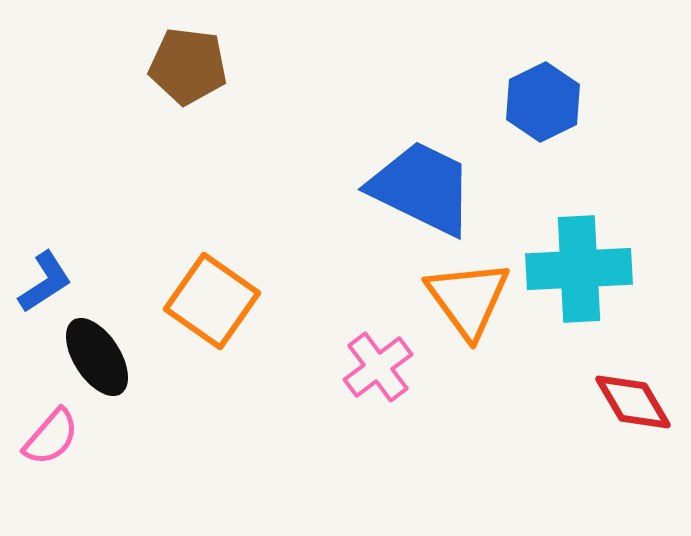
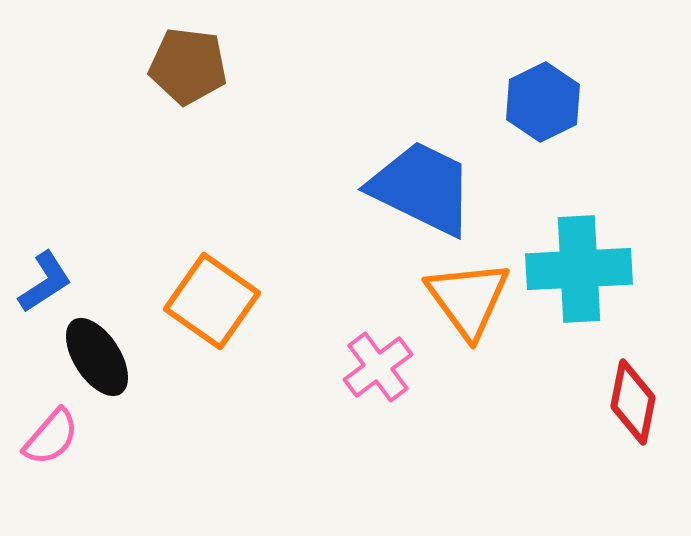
red diamond: rotated 42 degrees clockwise
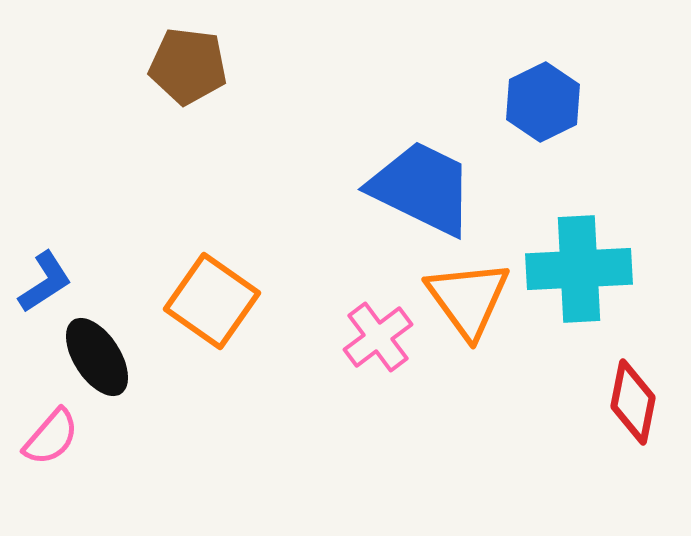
pink cross: moved 30 px up
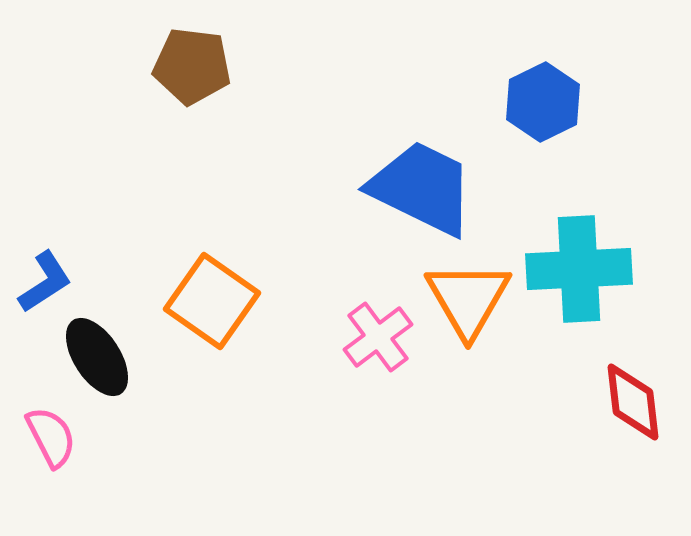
brown pentagon: moved 4 px right
orange triangle: rotated 6 degrees clockwise
red diamond: rotated 18 degrees counterclockwise
pink semicircle: rotated 68 degrees counterclockwise
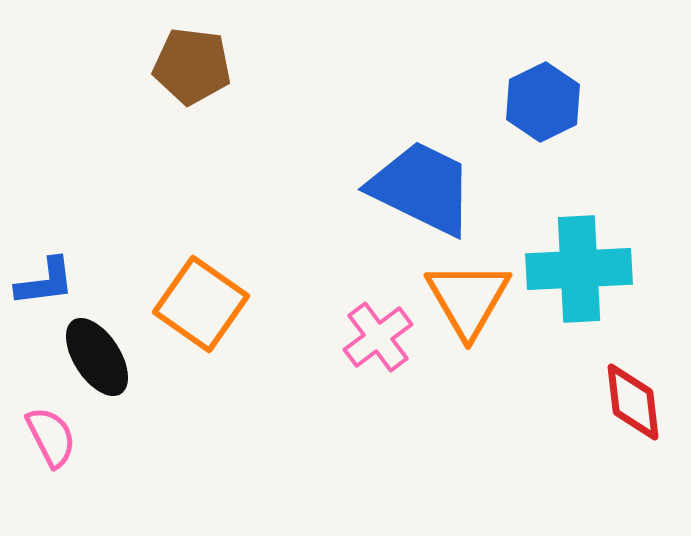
blue L-shape: rotated 26 degrees clockwise
orange square: moved 11 px left, 3 px down
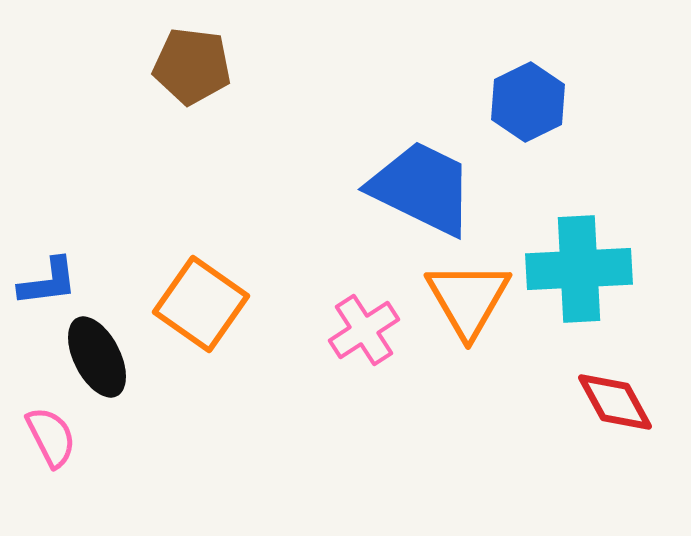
blue hexagon: moved 15 px left
blue L-shape: moved 3 px right
pink cross: moved 14 px left, 7 px up; rotated 4 degrees clockwise
black ellipse: rotated 6 degrees clockwise
red diamond: moved 18 px left; rotated 22 degrees counterclockwise
